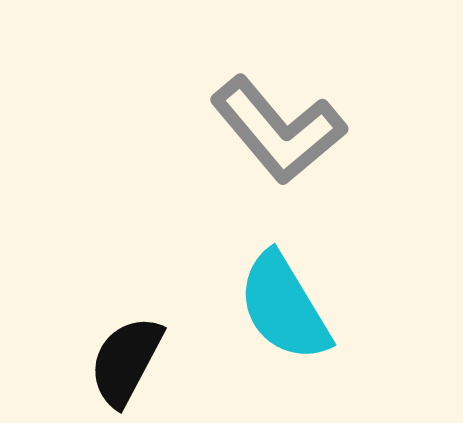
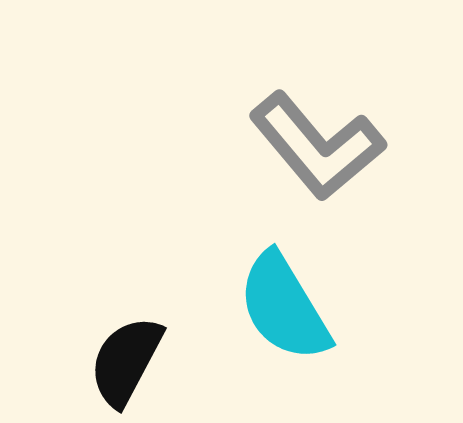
gray L-shape: moved 39 px right, 16 px down
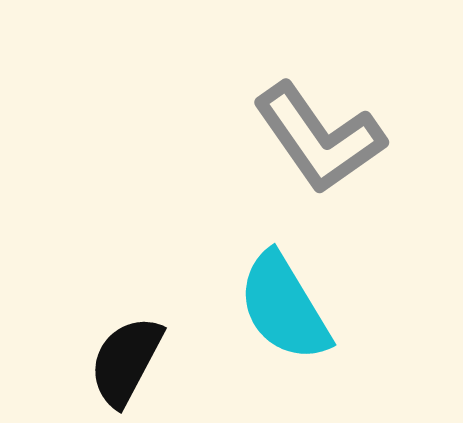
gray L-shape: moved 2 px right, 8 px up; rotated 5 degrees clockwise
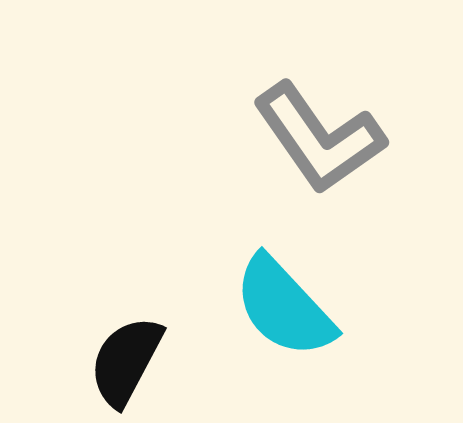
cyan semicircle: rotated 12 degrees counterclockwise
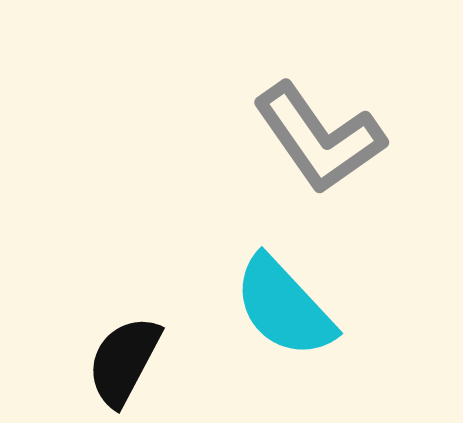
black semicircle: moved 2 px left
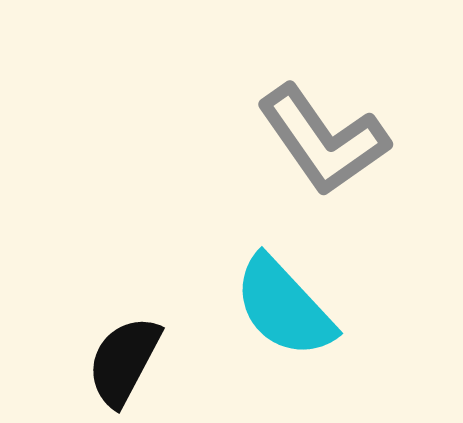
gray L-shape: moved 4 px right, 2 px down
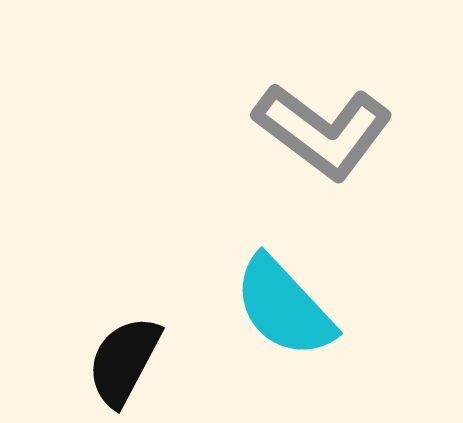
gray L-shape: moved 9 px up; rotated 18 degrees counterclockwise
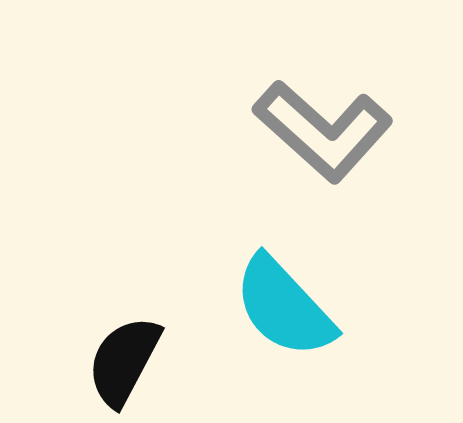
gray L-shape: rotated 5 degrees clockwise
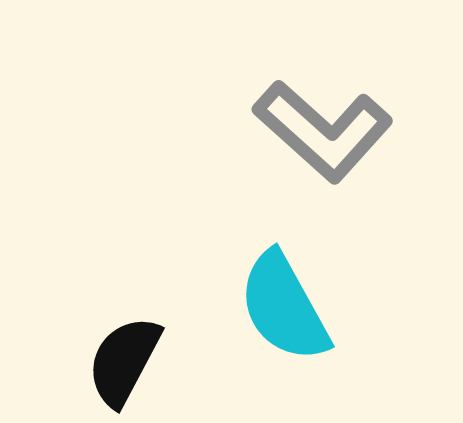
cyan semicircle: rotated 14 degrees clockwise
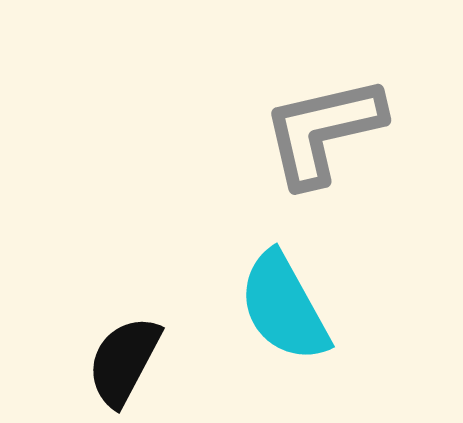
gray L-shape: rotated 125 degrees clockwise
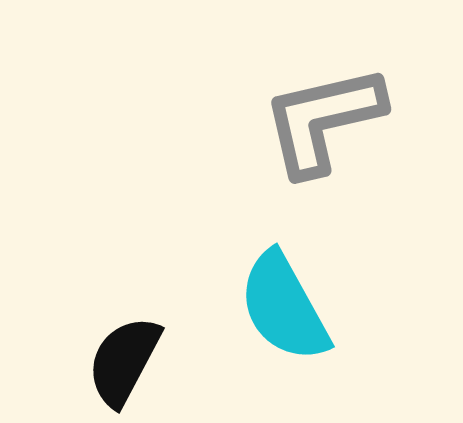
gray L-shape: moved 11 px up
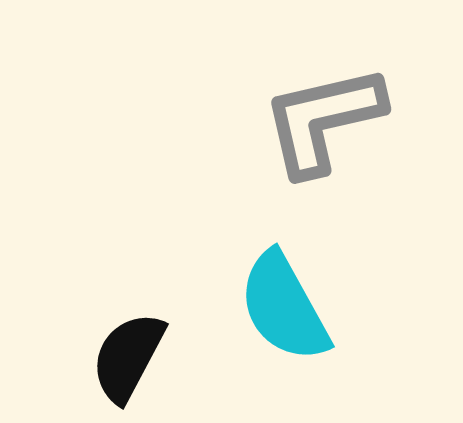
black semicircle: moved 4 px right, 4 px up
